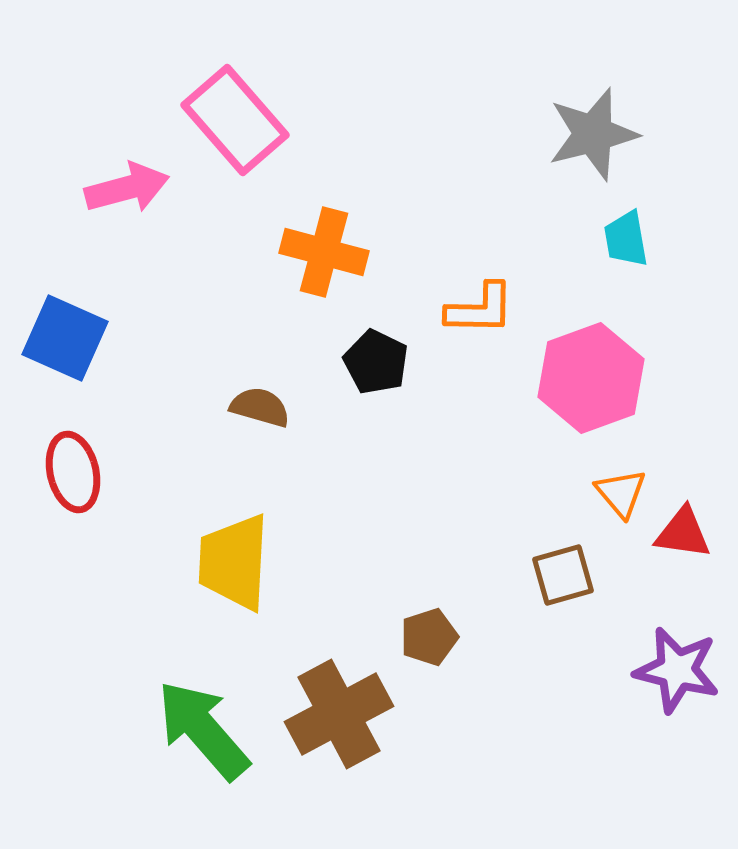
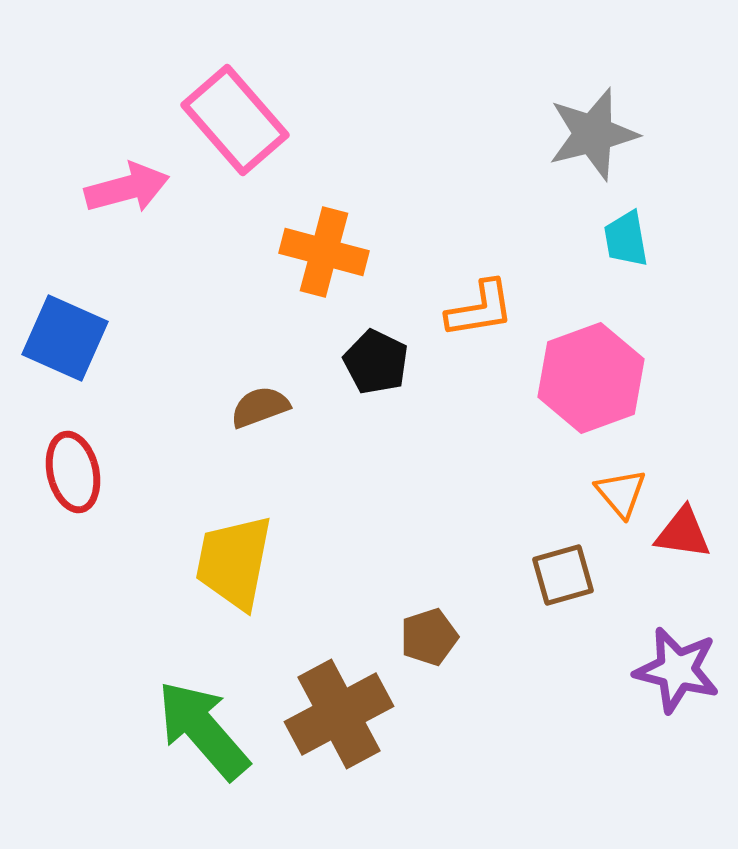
orange L-shape: rotated 10 degrees counterclockwise
brown semicircle: rotated 36 degrees counterclockwise
yellow trapezoid: rotated 8 degrees clockwise
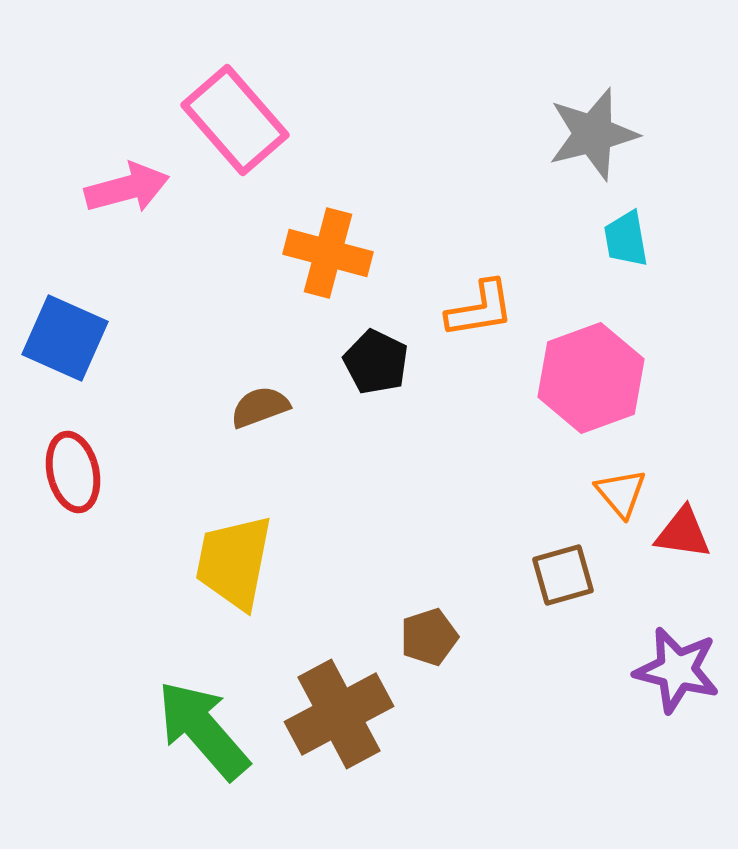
orange cross: moved 4 px right, 1 px down
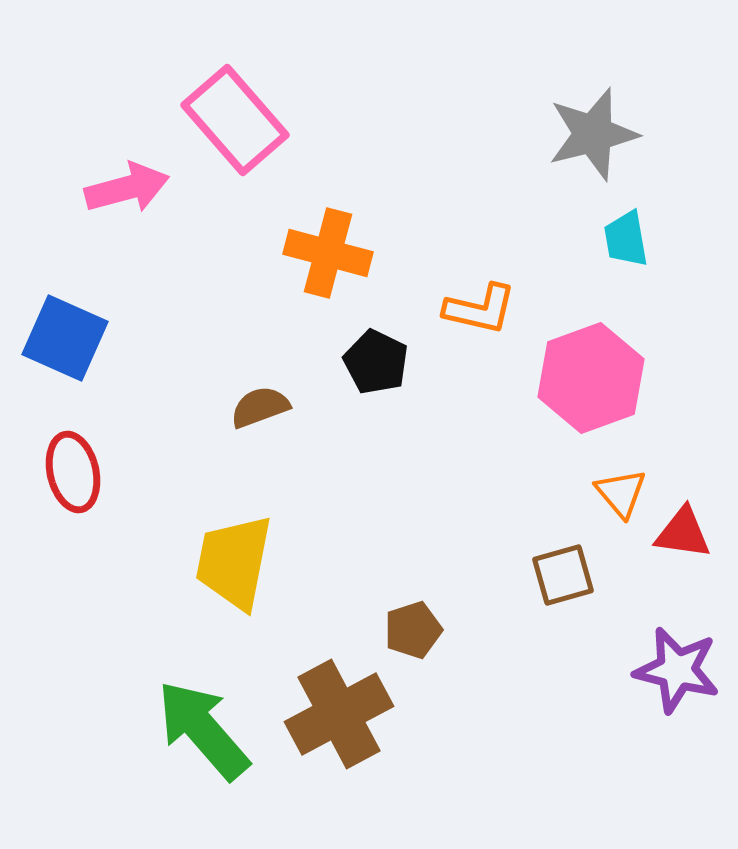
orange L-shape: rotated 22 degrees clockwise
brown pentagon: moved 16 px left, 7 px up
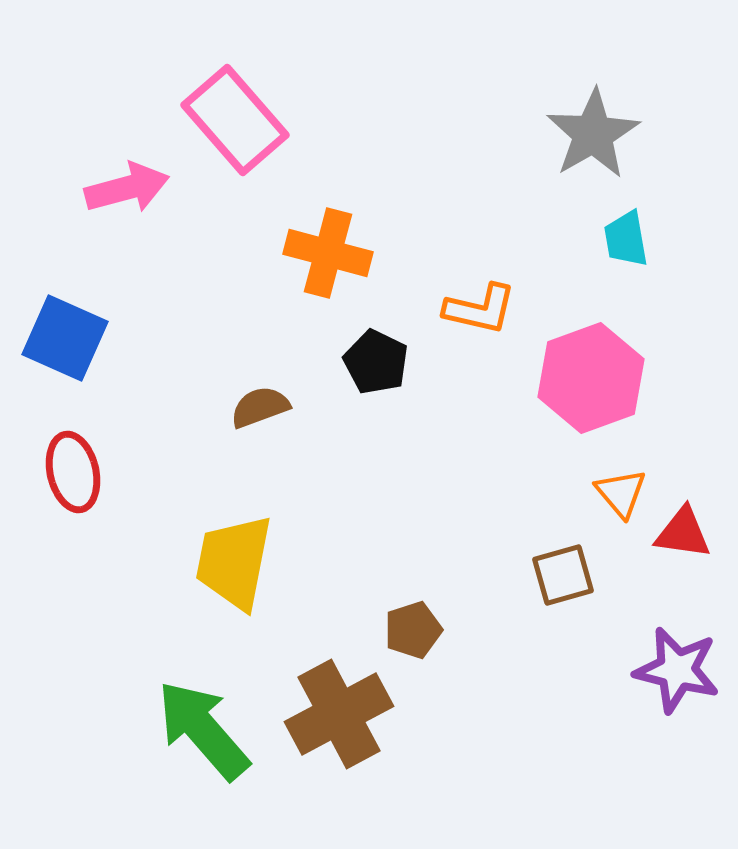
gray star: rotated 16 degrees counterclockwise
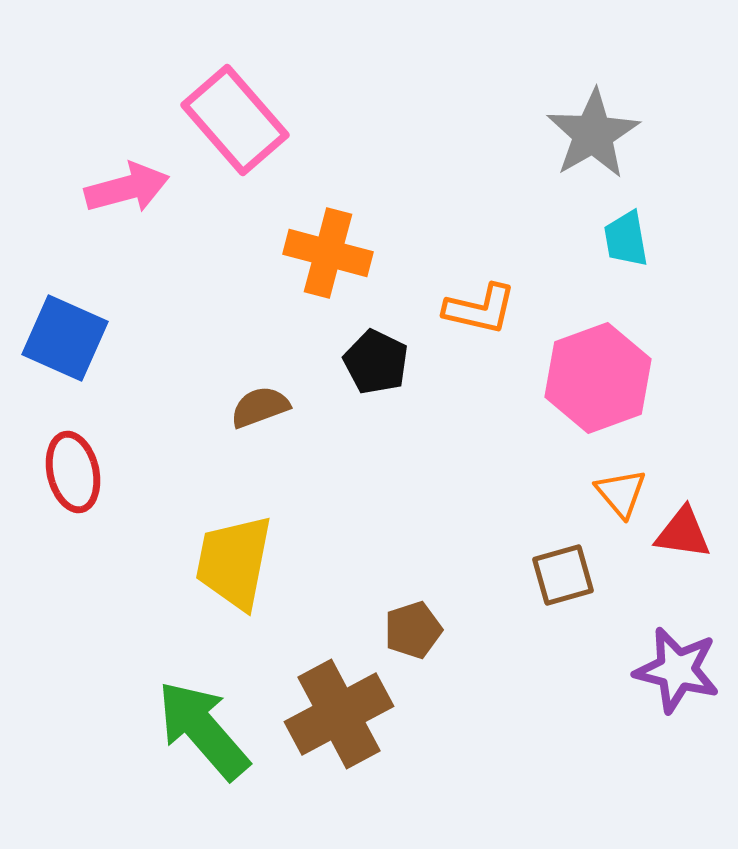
pink hexagon: moved 7 px right
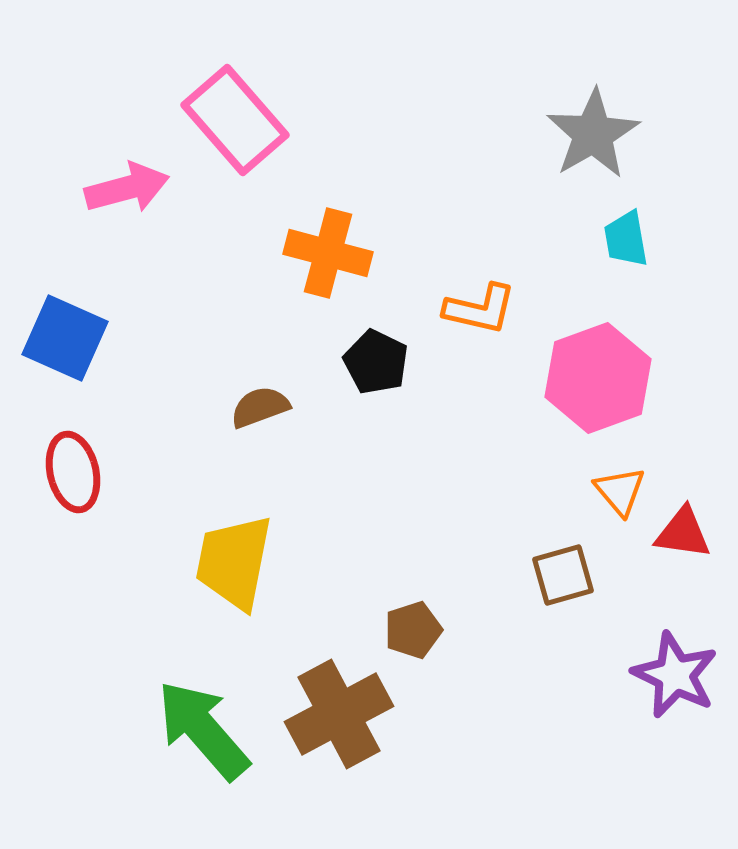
orange triangle: moved 1 px left, 2 px up
purple star: moved 2 px left, 5 px down; rotated 12 degrees clockwise
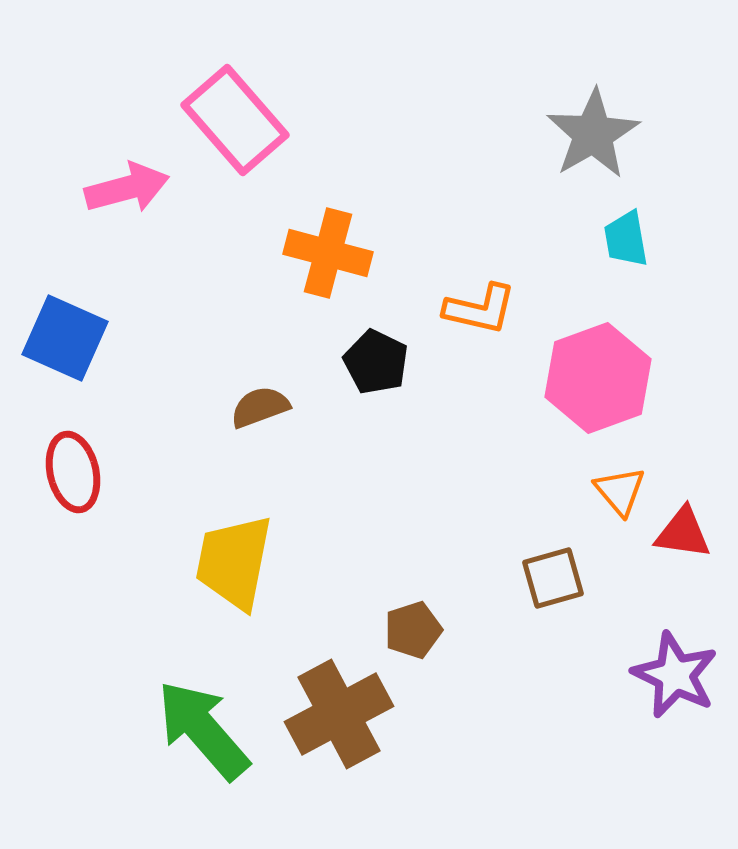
brown square: moved 10 px left, 3 px down
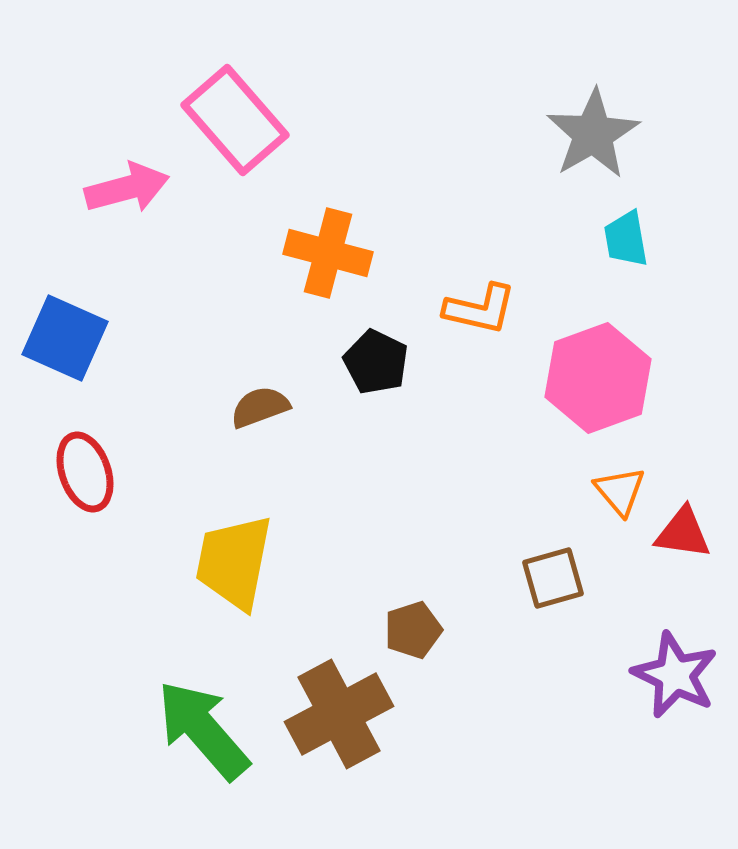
red ellipse: moved 12 px right; rotated 6 degrees counterclockwise
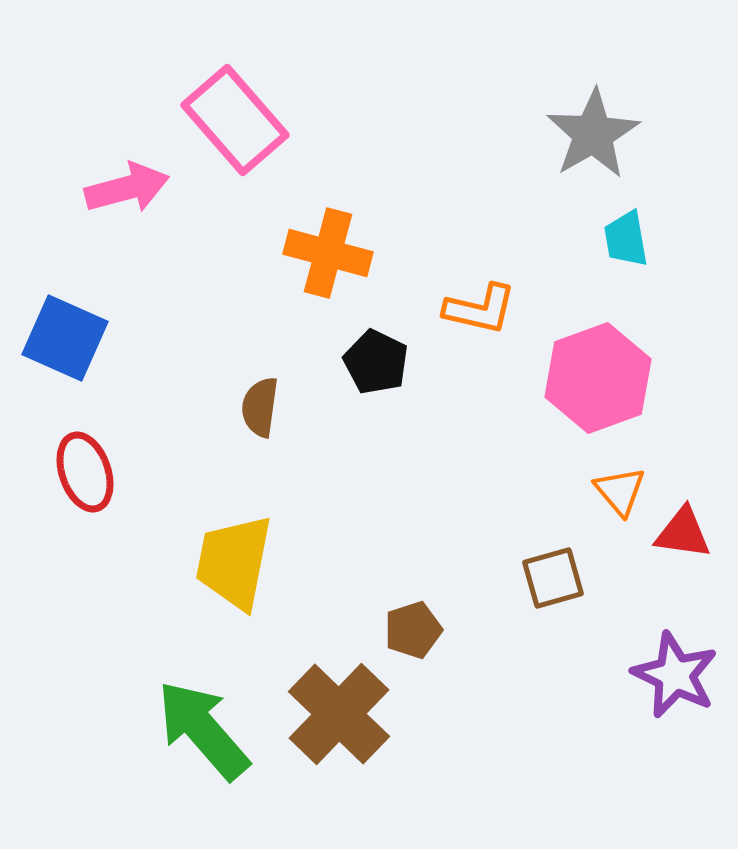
brown semicircle: rotated 62 degrees counterclockwise
brown cross: rotated 18 degrees counterclockwise
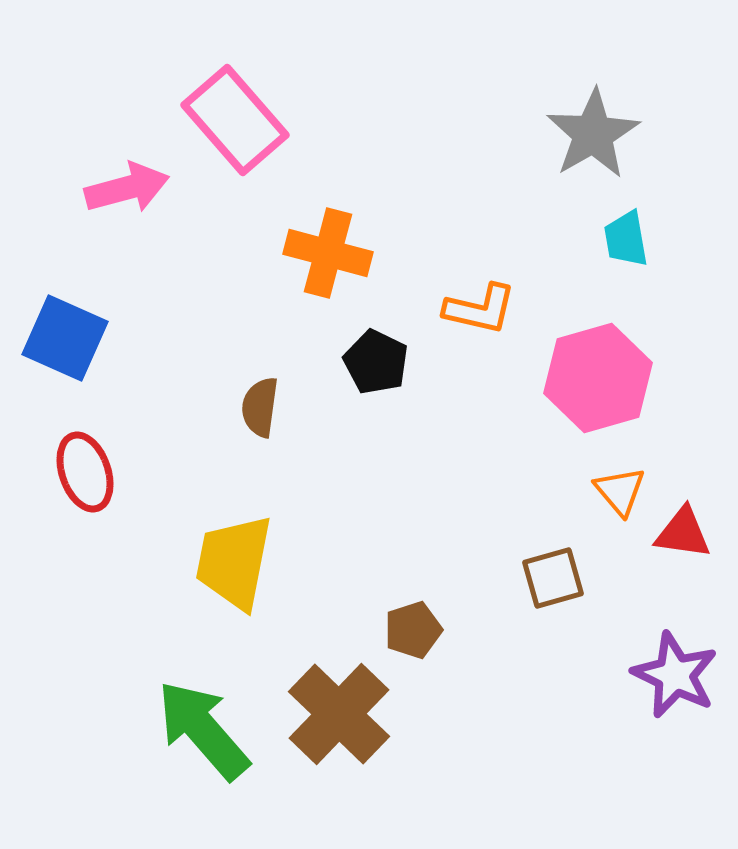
pink hexagon: rotated 4 degrees clockwise
